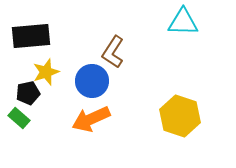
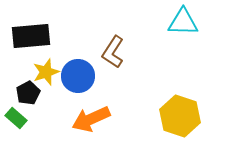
blue circle: moved 14 px left, 5 px up
black pentagon: rotated 15 degrees counterclockwise
green rectangle: moved 3 px left
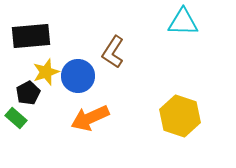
orange arrow: moved 1 px left, 1 px up
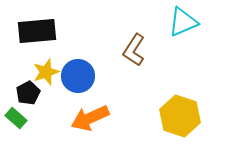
cyan triangle: rotated 24 degrees counterclockwise
black rectangle: moved 6 px right, 5 px up
brown L-shape: moved 21 px right, 2 px up
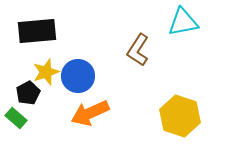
cyan triangle: rotated 12 degrees clockwise
brown L-shape: moved 4 px right
orange arrow: moved 5 px up
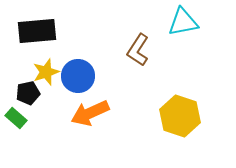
black pentagon: rotated 15 degrees clockwise
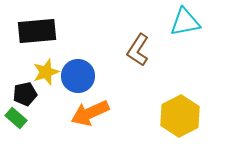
cyan triangle: moved 2 px right
black pentagon: moved 3 px left, 1 px down
yellow hexagon: rotated 15 degrees clockwise
